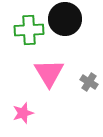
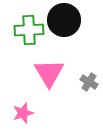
black circle: moved 1 px left, 1 px down
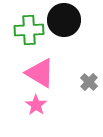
pink triangle: moved 9 px left; rotated 28 degrees counterclockwise
gray cross: rotated 12 degrees clockwise
pink star: moved 13 px right, 8 px up; rotated 20 degrees counterclockwise
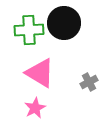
black circle: moved 3 px down
gray cross: rotated 18 degrees clockwise
pink star: moved 1 px left, 3 px down; rotated 10 degrees clockwise
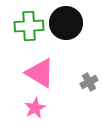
black circle: moved 2 px right
green cross: moved 4 px up
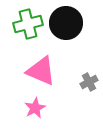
green cross: moved 1 px left, 2 px up; rotated 12 degrees counterclockwise
pink triangle: moved 1 px right, 2 px up; rotated 8 degrees counterclockwise
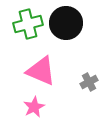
pink star: moved 1 px left, 1 px up
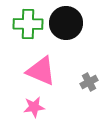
green cross: rotated 16 degrees clockwise
pink star: rotated 20 degrees clockwise
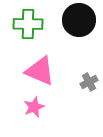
black circle: moved 13 px right, 3 px up
pink triangle: moved 1 px left
pink star: rotated 15 degrees counterclockwise
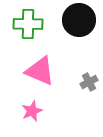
pink star: moved 2 px left, 4 px down
